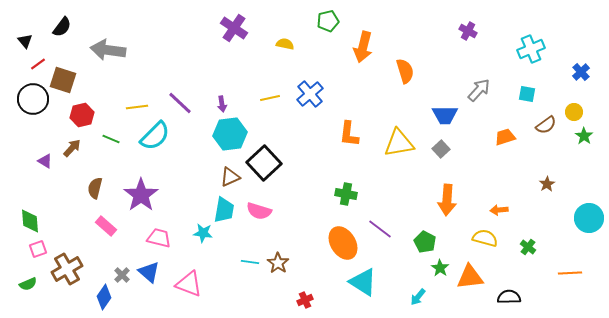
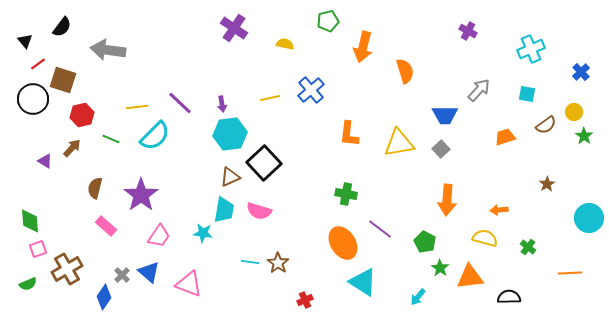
blue cross at (310, 94): moved 1 px right, 4 px up
pink trapezoid at (159, 238): moved 2 px up; rotated 110 degrees clockwise
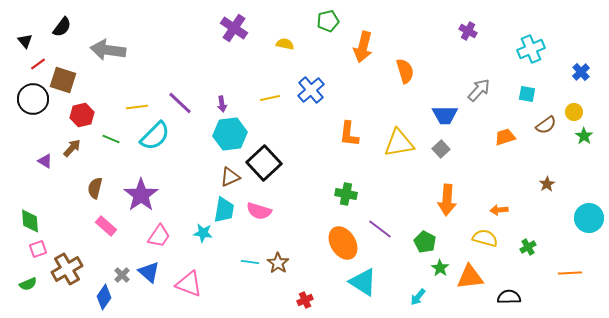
green cross at (528, 247): rotated 21 degrees clockwise
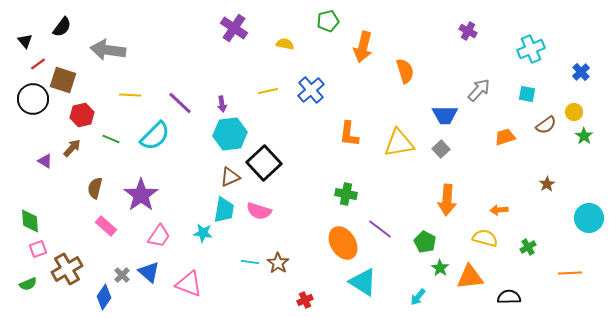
yellow line at (270, 98): moved 2 px left, 7 px up
yellow line at (137, 107): moved 7 px left, 12 px up; rotated 10 degrees clockwise
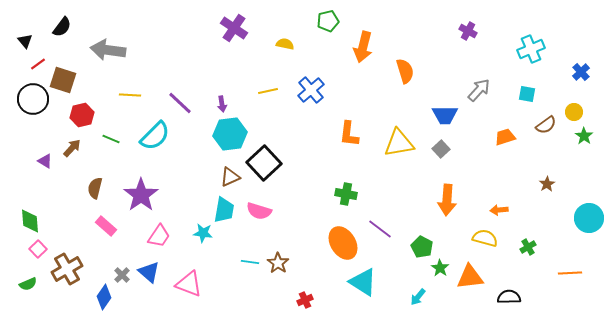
green pentagon at (425, 242): moved 3 px left, 5 px down
pink square at (38, 249): rotated 24 degrees counterclockwise
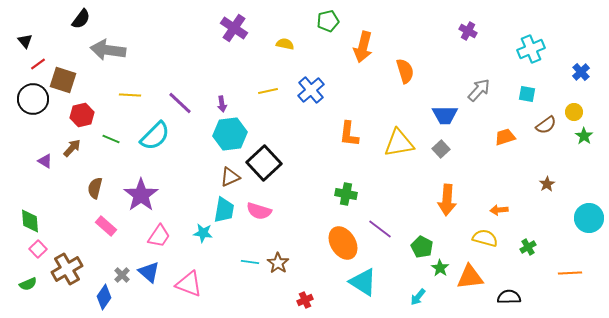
black semicircle at (62, 27): moved 19 px right, 8 px up
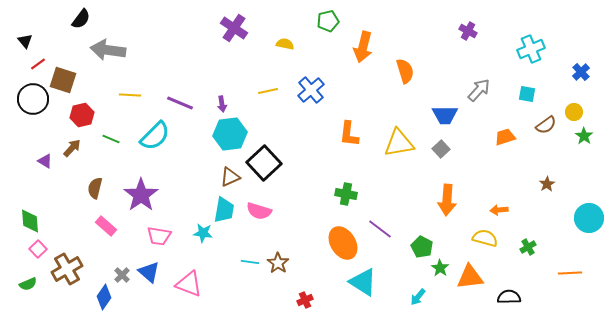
purple line at (180, 103): rotated 20 degrees counterclockwise
pink trapezoid at (159, 236): rotated 65 degrees clockwise
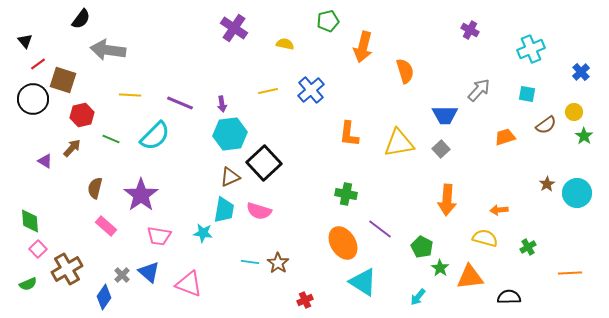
purple cross at (468, 31): moved 2 px right, 1 px up
cyan circle at (589, 218): moved 12 px left, 25 px up
